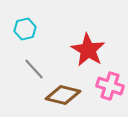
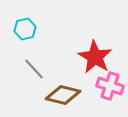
red star: moved 7 px right, 7 px down
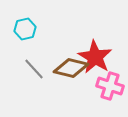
brown diamond: moved 8 px right, 27 px up
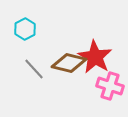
cyan hexagon: rotated 15 degrees counterclockwise
brown diamond: moved 2 px left, 5 px up
